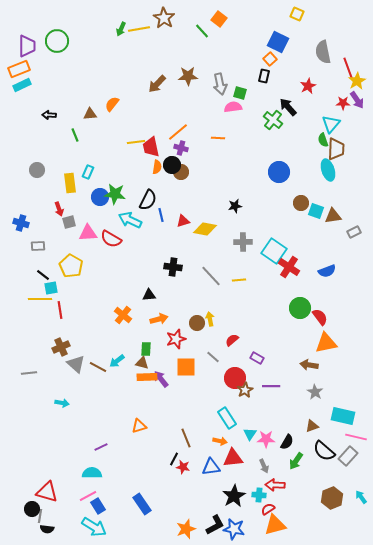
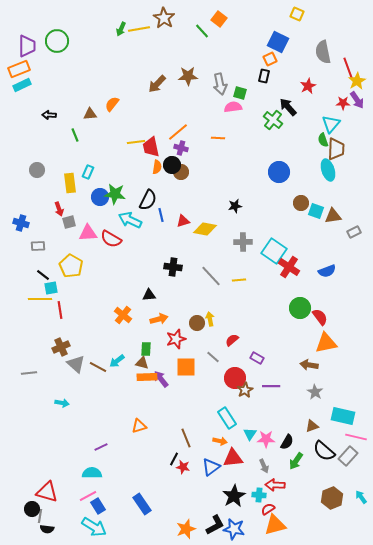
orange square at (270, 59): rotated 16 degrees clockwise
blue triangle at (211, 467): rotated 30 degrees counterclockwise
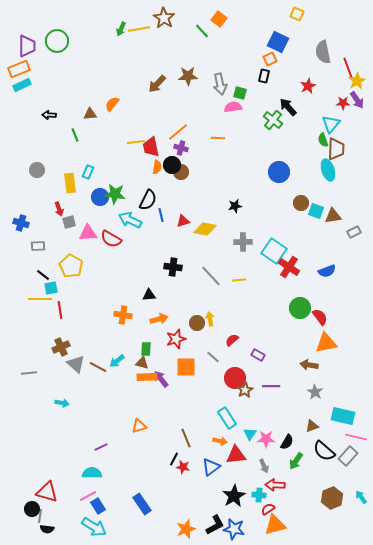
orange cross at (123, 315): rotated 30 degrees counterclockwise
purple rectangle at (257, 358): moved 1 px right, 3 px up
red triangle at (233, 458): moved 3 px right, 3 px up
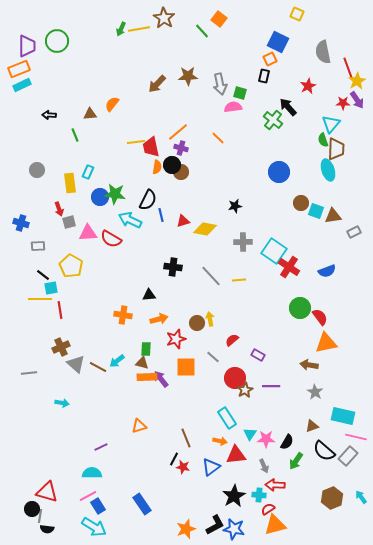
orange line at (218, 138): rotated 40 degrees clockwise
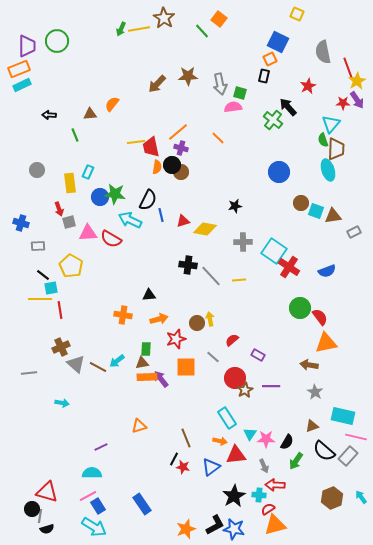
black cross at (173, 267): moved 15 px right, 2 px up
brown triangle at (142, 363): rotated 24 degrees counterclockwise
black semicircle at (47, 529): rotated 24 degrees counterclockwise
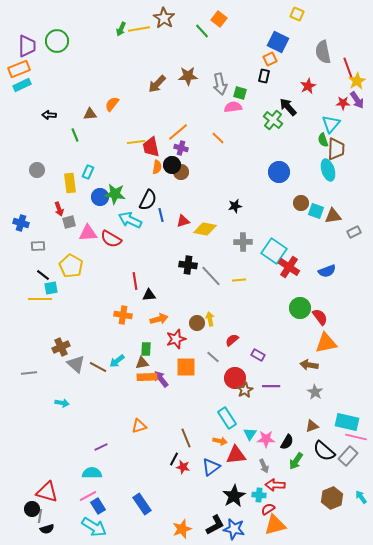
red line at (60, 310): moved 75 px right, 29 px up
cyan rectangle at (343, 416): moved 4 px right, 6 px down
orange star at (186, 529): moved 4 px left
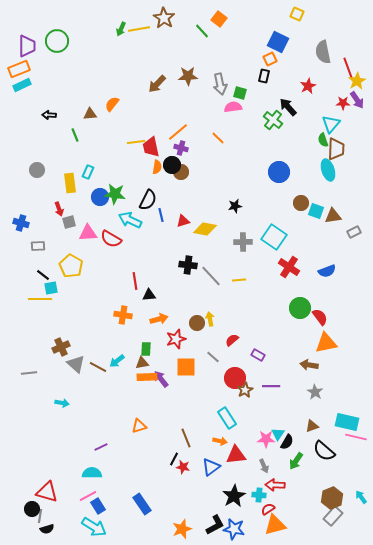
cyan square at (274, 251): moved 14 px up
cyan triangle at (250, 434): moved 28 px right
gray rectangle at (348, 456): moved 15 px left, 60 px down
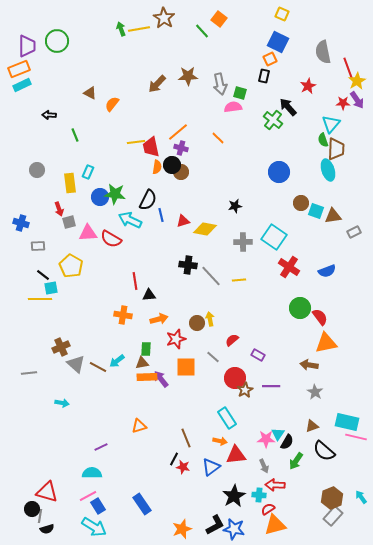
yellow square at (297, 14): moved 15 px left
green arrow at (121, 29): rotated 136 degrees clockwise
brown triangle at (90, 114): moved 21 px up; rotated 32 degrees clockwise
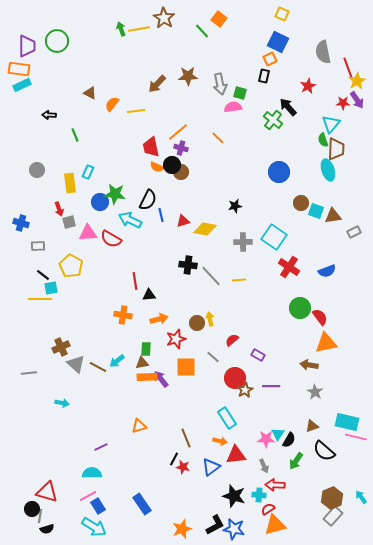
orange rectangle at (19, 69): rotated 30 degrees clockwise
yellow line at (136, 142): moved 31 px up
orange semicircle at (157, 167): rotated 104 degrees clockwise
blue circle at (100, 197): moved 5 px down
black semicircle at (287, 442): moved 2 px right, 2 px up
black star at (234, 496): rotated 25 degrees counterclockwise
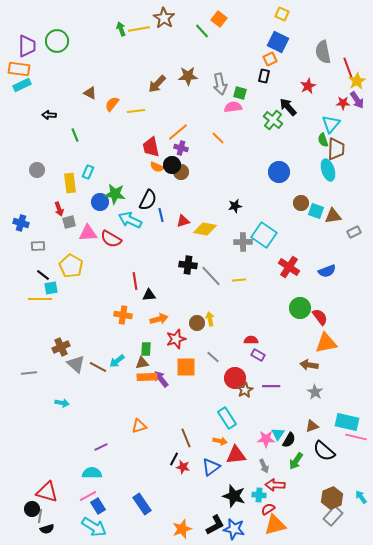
cyan square at (274, 237): moved 10 px left, 2 px up
red semicircle at (232, 340): moved 19 px right; rotated 40 degrees clockwise
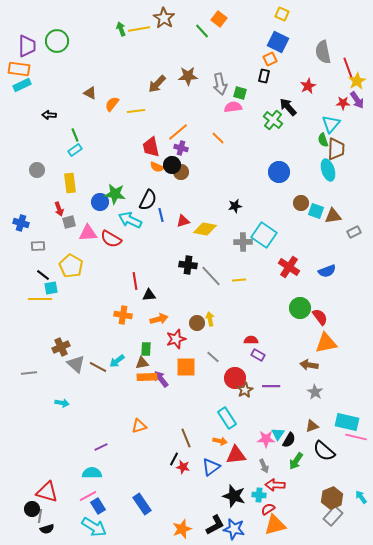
cyan rectangle at (88, 172): moved 13 px left, 22 px up; rotated 32 degrees clockwise
